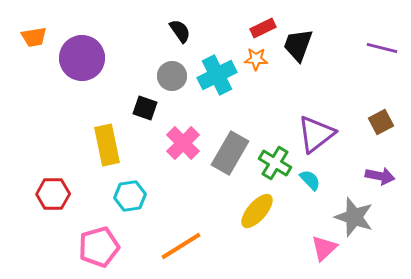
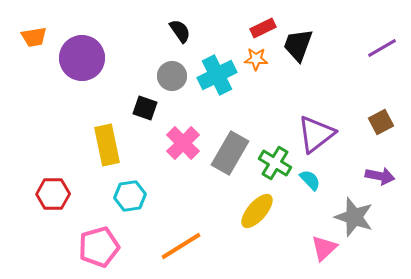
purple line: rotated 44 degrees counterclockwise
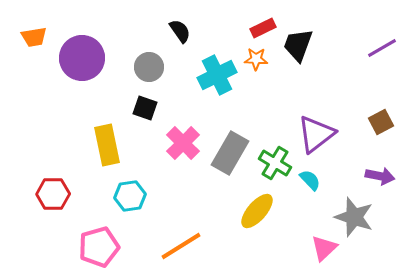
gray circle: moved 23 px left, 9 px up
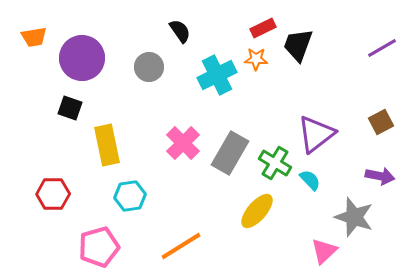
black square: moved 75 px left
pink triangle: moved 3 px down
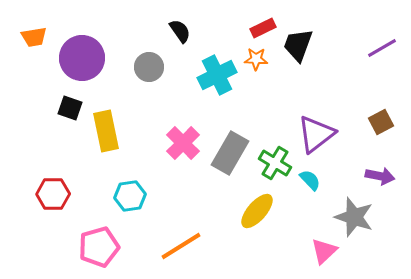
yellow rectangle: moved 1 px left, 14 px up
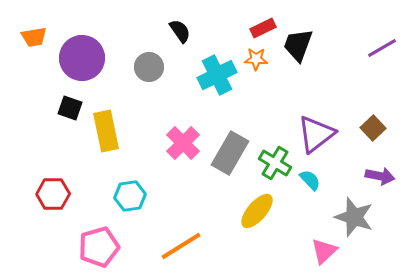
brown square: moved 8 px left, 6 px down; rotated 15 degrees counterclockwise
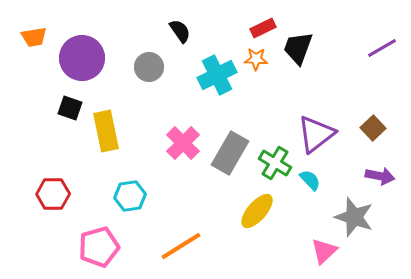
black trapezoid: moved 3 px down
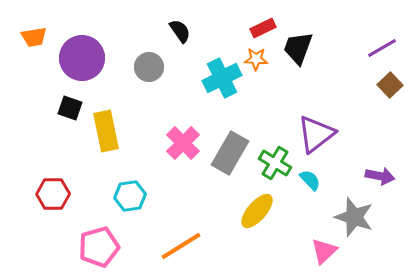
cyan cross: moved 5 px right, 3 px down
brown square: moved 17 px right, 43 px up
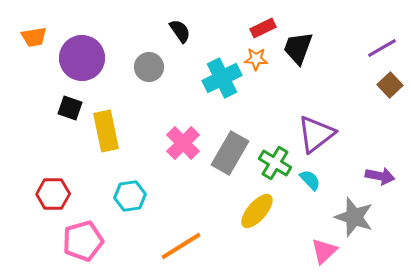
pink pentagon: moved 16 px left, 6 px up
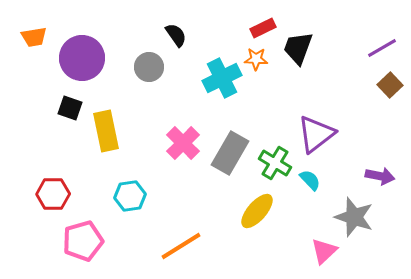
black semicircle: moved 4 px left, 4 px down
